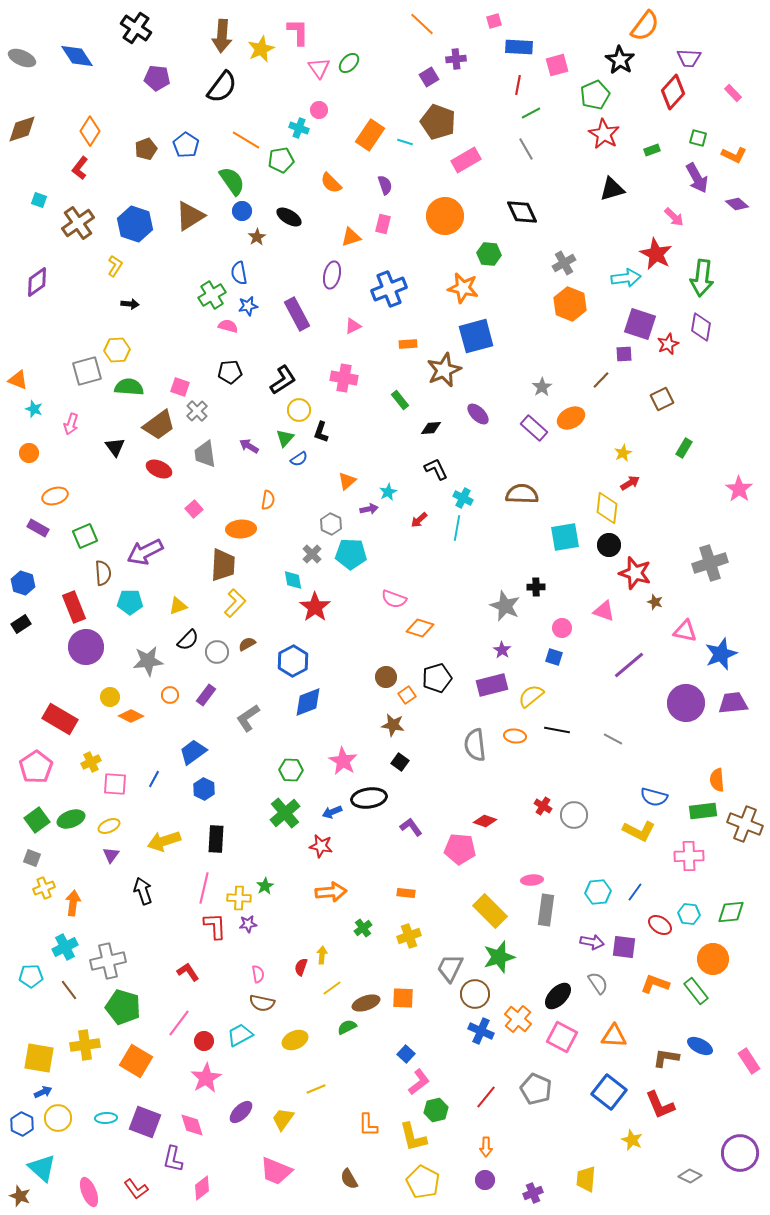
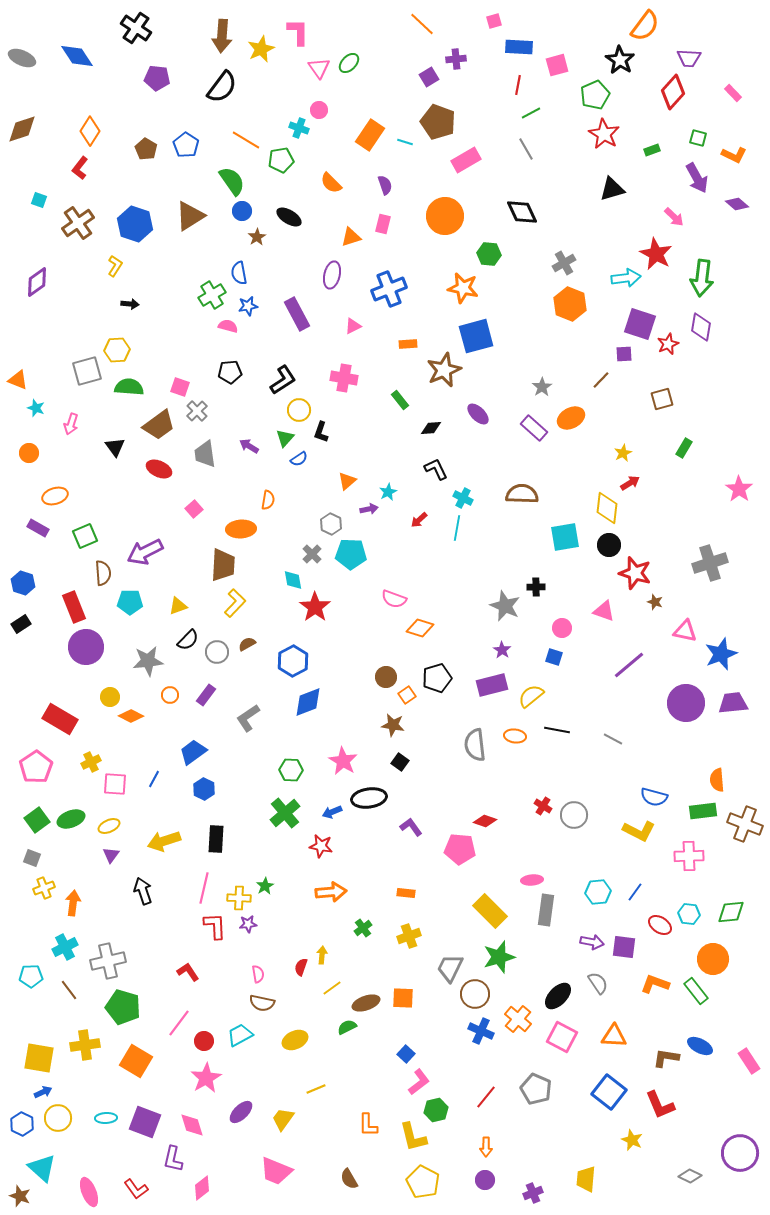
brown pentagon at (146, 149): rotated 20 degrees counterclockwise
brown square at (662, 399): rotated 10 degrees clockwise
cyan star at (34, 409): moved 2 px right, 1 px up
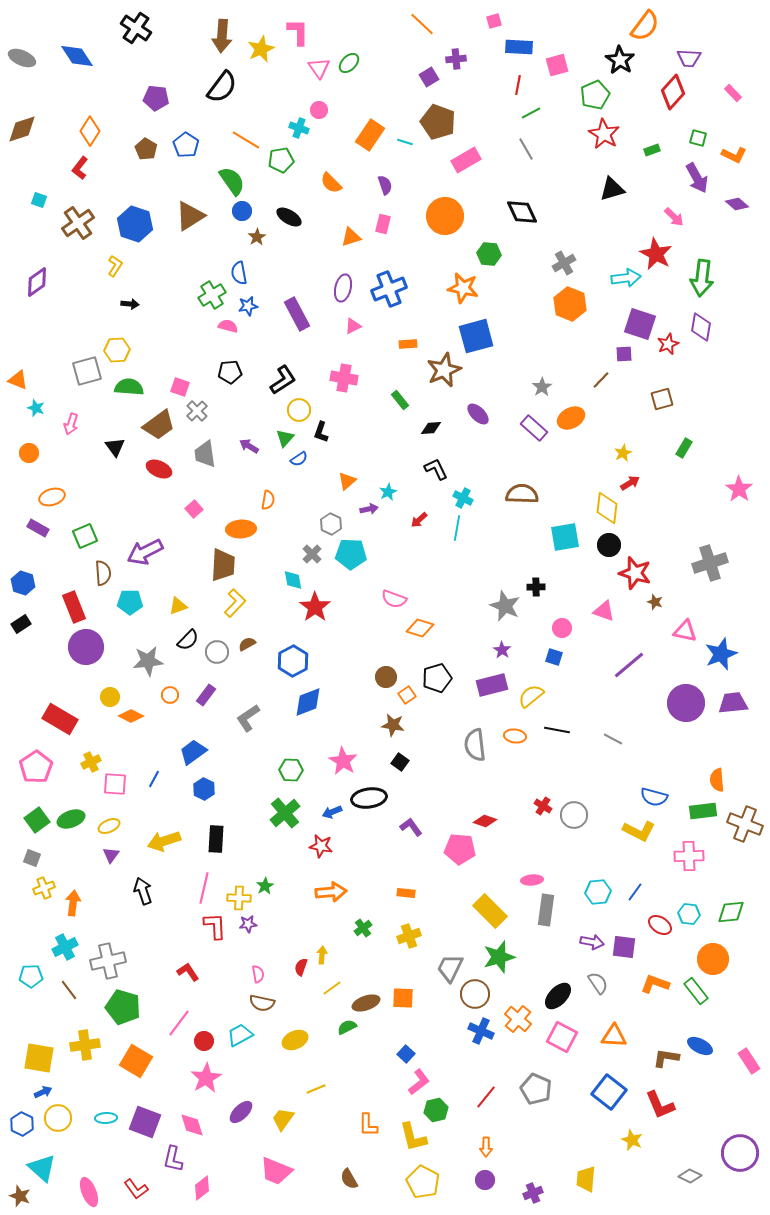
purple pentagon at (157, 78): moved 1 px left, 20 px down
purple ellipse at (332, 275): moved 11 px right, 13 px down
orange ellipse at (55, 496): moved 3 px left, 1 px down
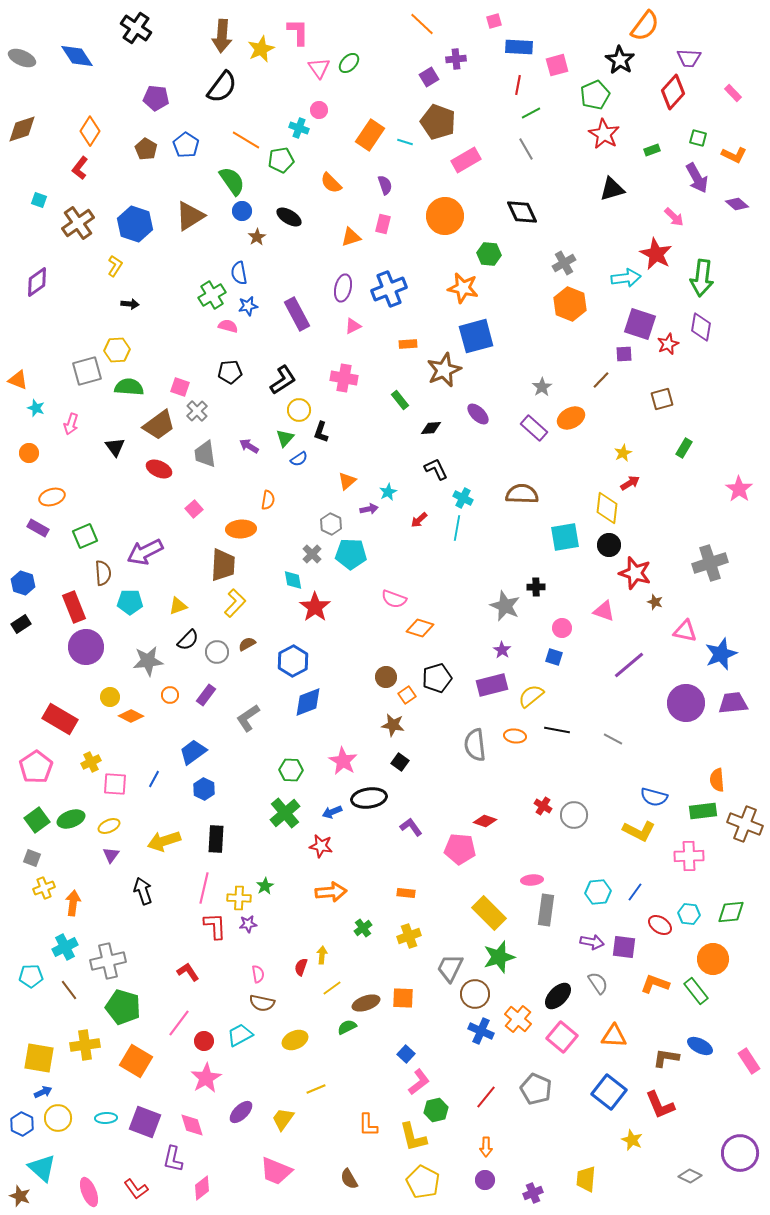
yellow rectangle at (490, 911): moved 1 px left, 2 px down
pink square at (562, 1037): rotated 12 degrees clockwise
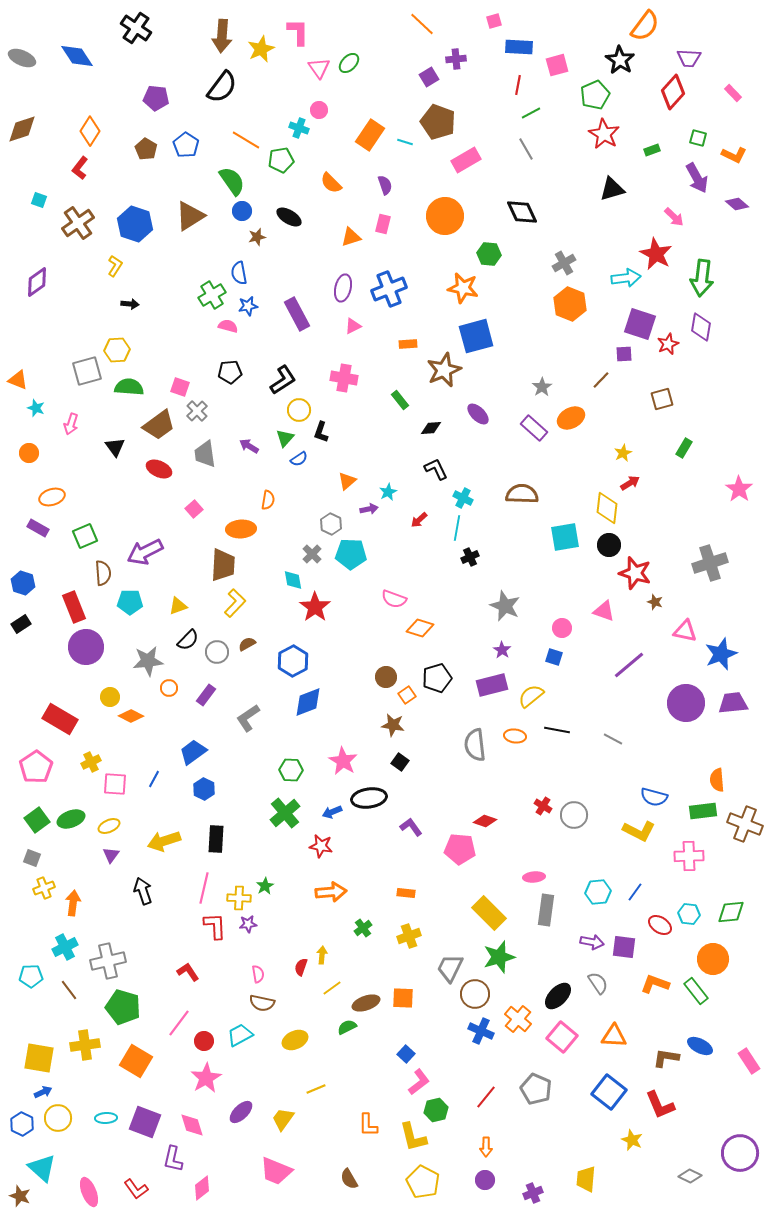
brown star at (257, 237): rotated 18 degrees clockwise
black cross at (536, 587): moved 66 px left, 30 px up; rotated 24 degrees counterclockwise
orange circle at (170, 695): moved 1 px left, 7 px up
pink ellipse at (532, 880): moved 2 px right, 3 px up
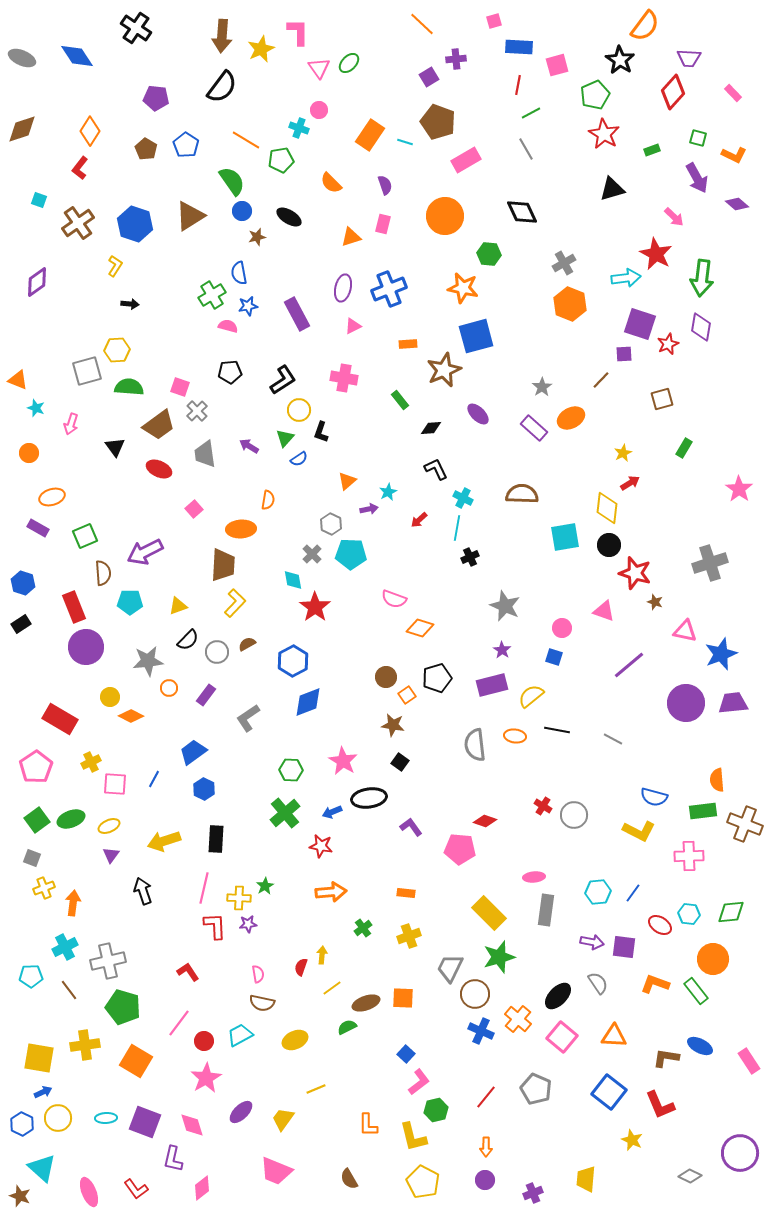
blue line at (635, 892): moved 2 px left, 1 px down
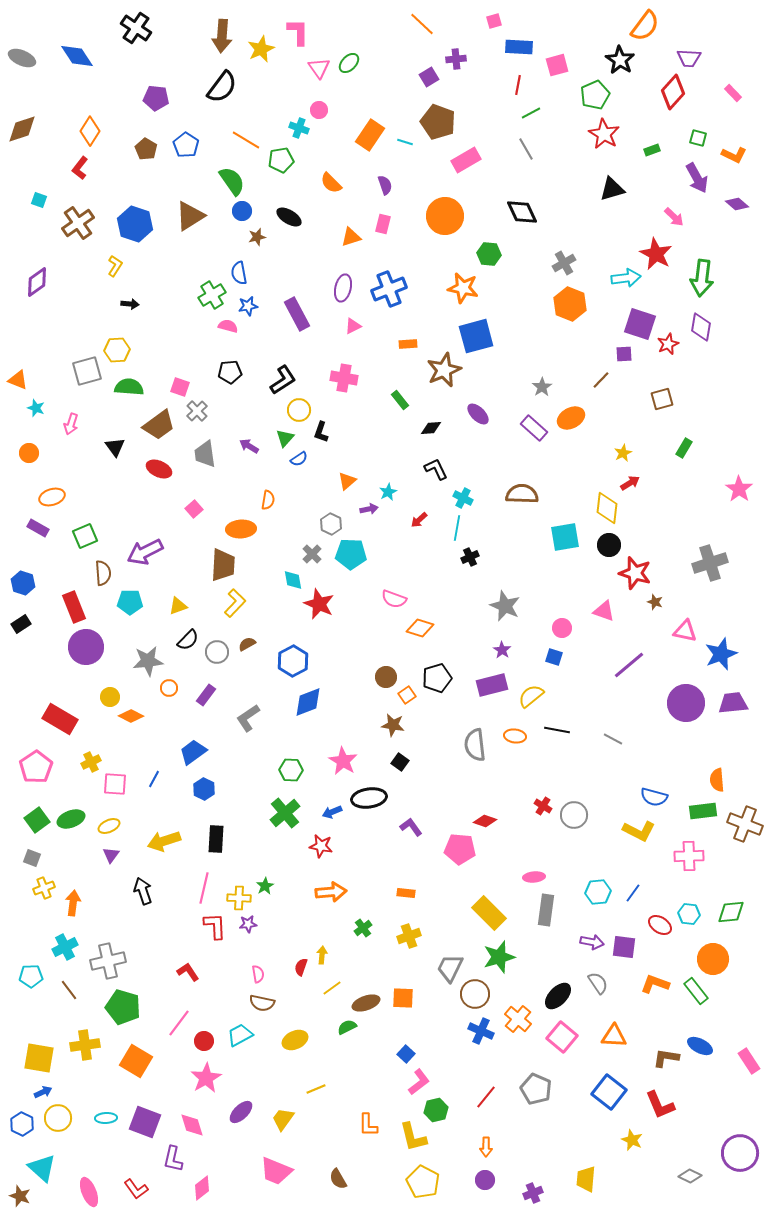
red star at (315, 607): moved 4 px right, 3 px up; rotated 12 degrees counterclockwise
brown semicircle at (349, 1179): moved 11 px left
